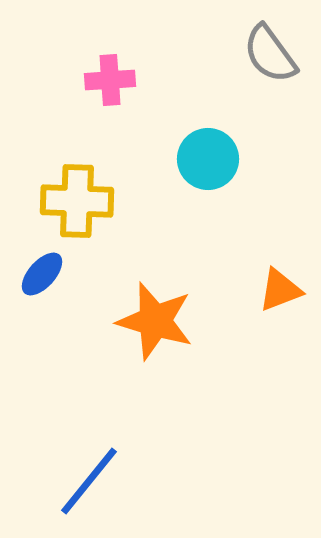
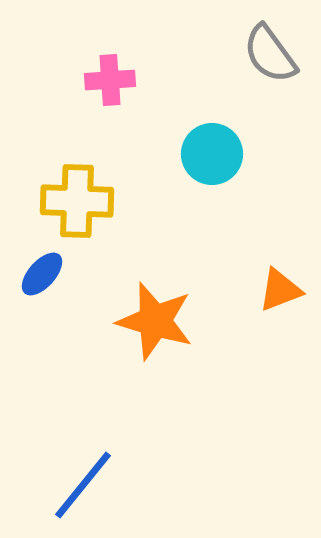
cyan circle: moved 4 px right, 5 px up
blue line: moved 6 px left, 4 px down
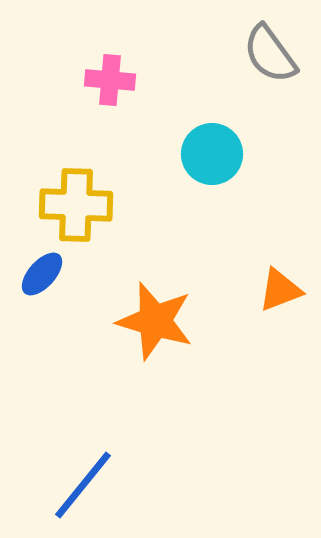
pink cross: rotated 9 degrees clockwise
yellow cross: moved 1 px left, 4 px down
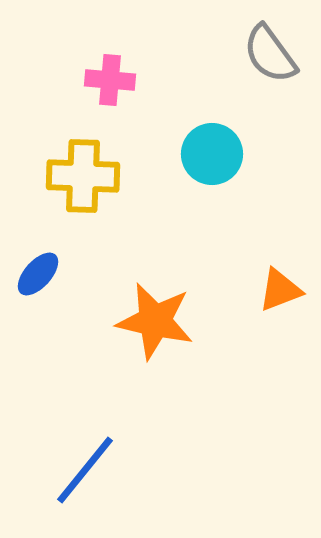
yellow cross: moved 7 px right, 29 px up
blue ellipse: moved 4 px left
orange star: rotated 4 degrees counterclockwise
blue line: moved 2 px right, 15 px up
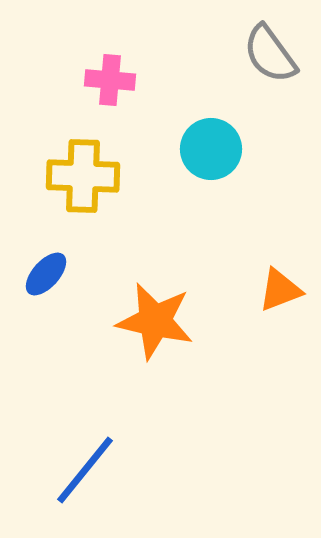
cyan circle: moved 1 px left, 5 px up
blue ellipse: moved 8 px right
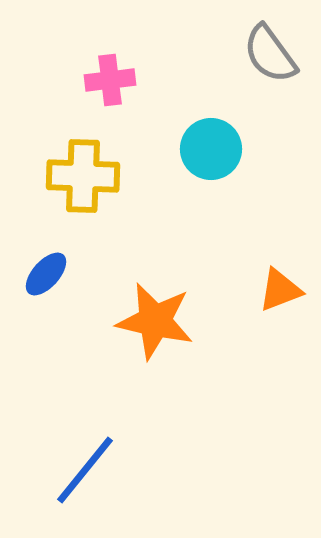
pink cross: rotated 12 degrees counterclockwise
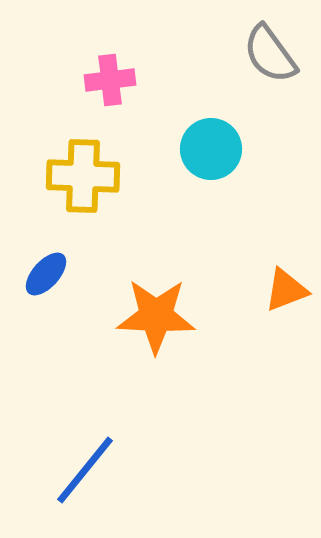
orange triangle: moved 6 px right
orange star: moved 1 px right, 5 px up; rotated 10 degrees counterclockwise
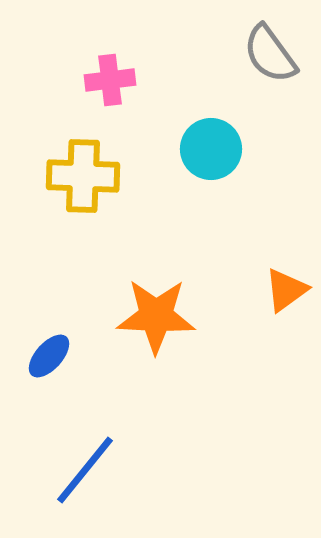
blue ellipse: moved 3 px right, 82 px down
orange triangle: rotated 15 degrees counterclockwise
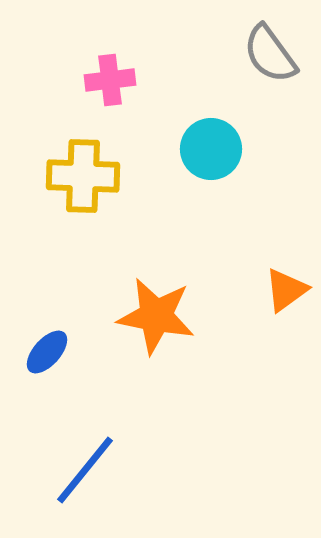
orange star: rotated 8 degrees clockwise
blue ellipse: moved 2 px left, 4 px up
